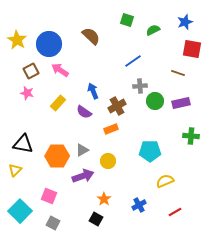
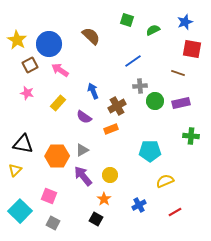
brown square: moved 1 px left, 6 px up
purple semicircle: moved 5 px down
yellow circle: moved 2 px right, 14 px down
purple arrow: rotated 110 degrees counterclockwise
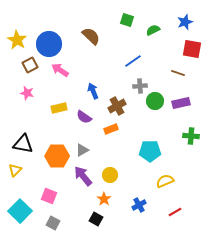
yellow rectangle: moved 1 px right, 5 px down; rotated 35 degrees clockwise
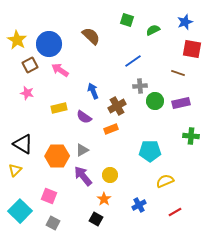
black triangle: rotated 20 degrees clockwise
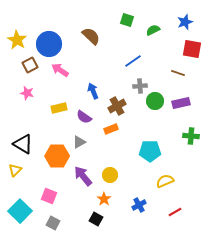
gray triangle: moved 3 px left, 8 px up
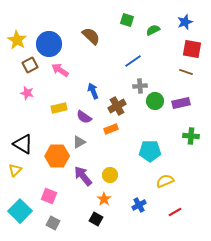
brown line: moved 8 px right, 1 px up
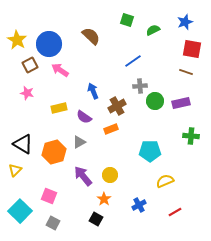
orange hexagon: moved 3 px left, 4 px up; rotated 15 degrees counterclockwise
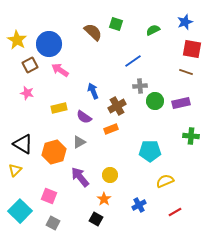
green square: moved 11 px left, 4 px down
brown semicircle: moved 2 px right, 4 px up
purple arrow: moved 3 px left, 1 px down
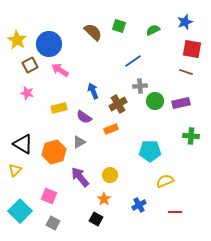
green square: moved 3 px right, 2 px down
brown cross: moved 1 px right, 2 px up
red line: rotated 32 degrees clockwise
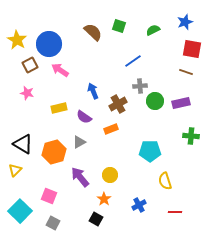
yellow semicircle: rotated 84 degrees counterclockwise
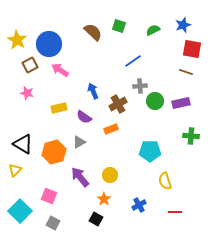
blue star: moved 2 px left, 3 px down
